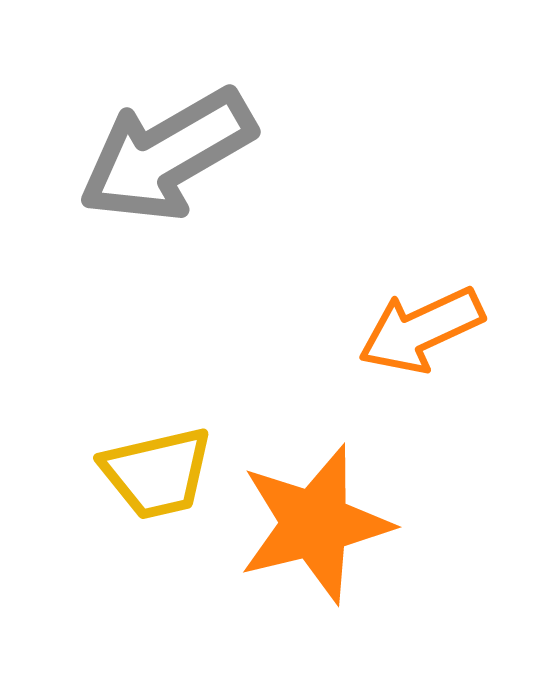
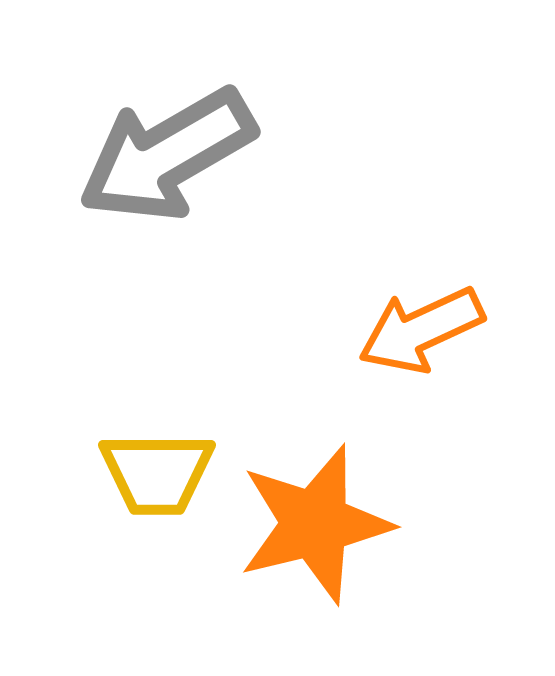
yellow trapezoid: rotated 13 degrees clockwise
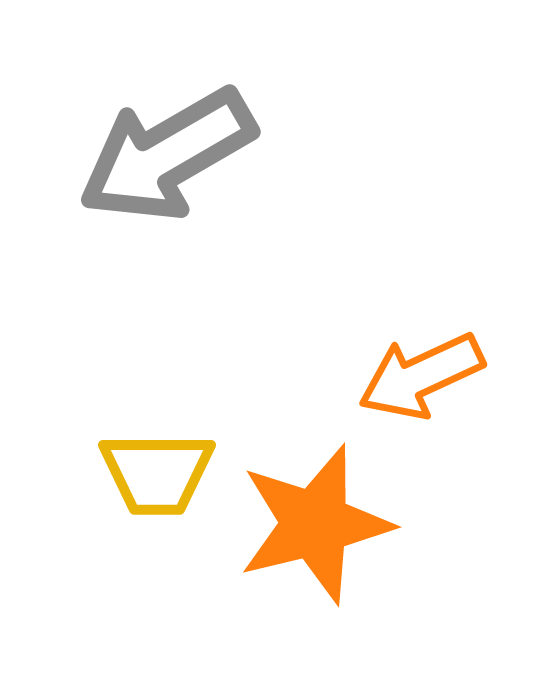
orange arrow: moved 46 px down
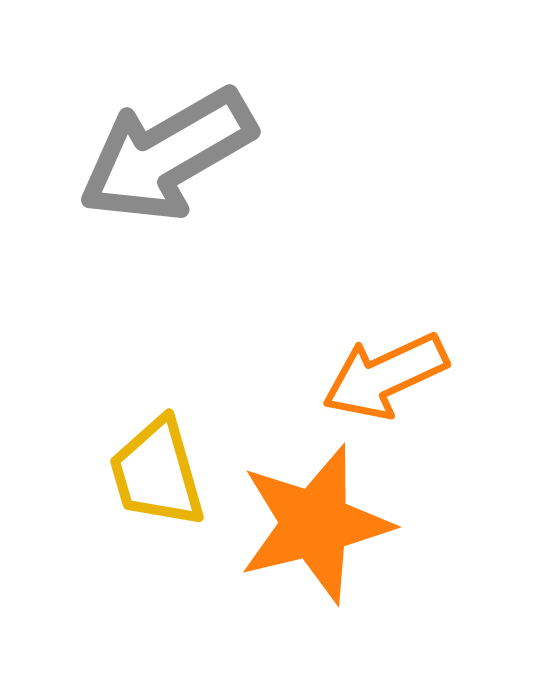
orange arrow: moved 36 px left
yellow trapezoid: rotated 74 degrees clockwise
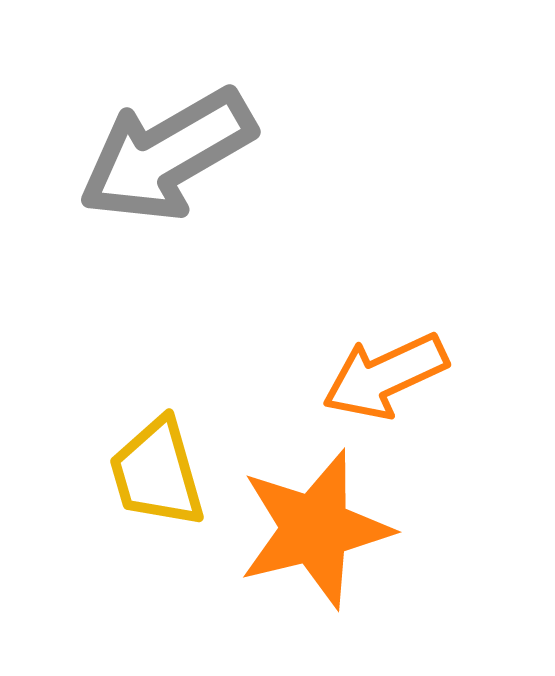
orange star: moved 5 px down
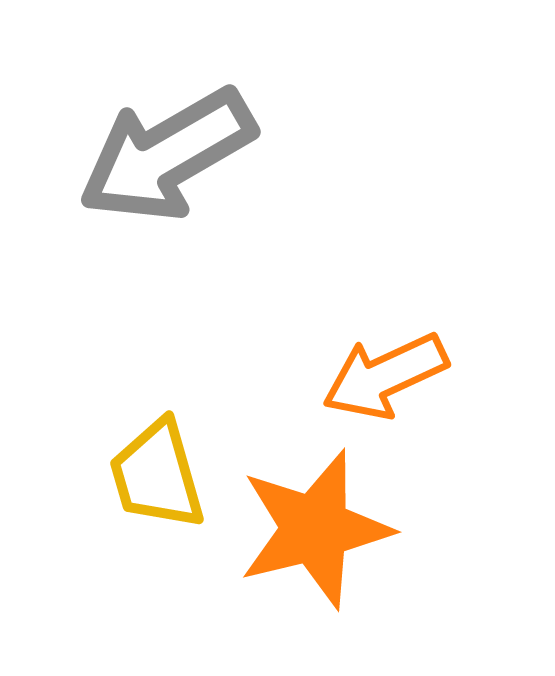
yellow trapezoid: moved 2 px down
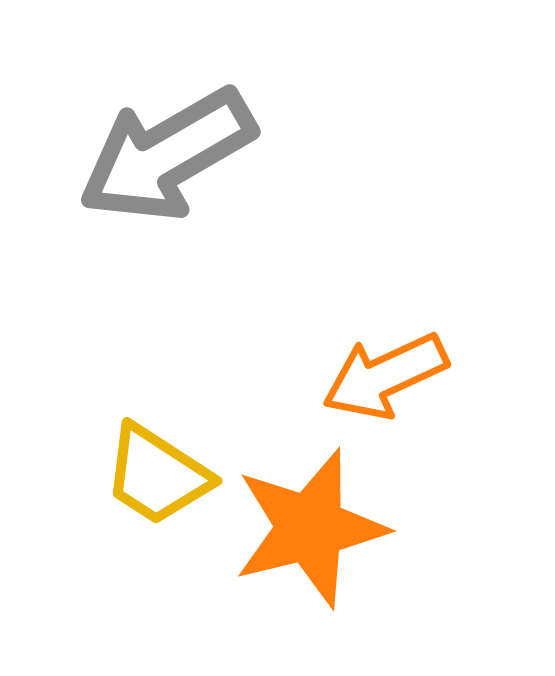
yellow trapezoid: rotated 41 degrees counterclockwise
orange star: moved 5 px left, 1 px up
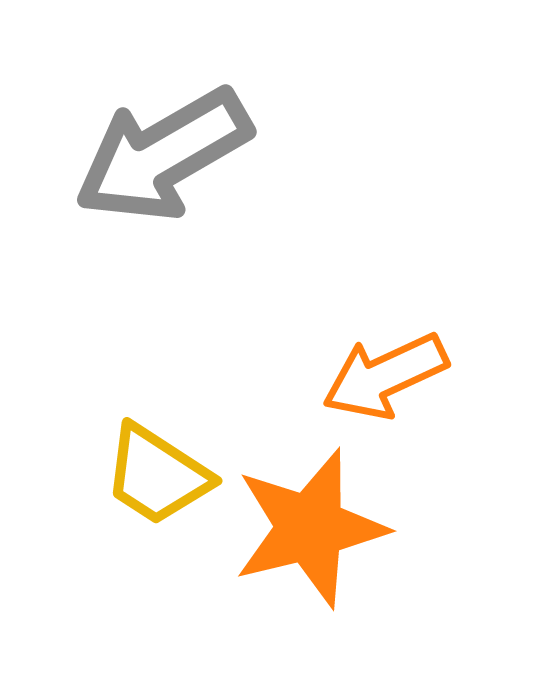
gray arrow: moved 4 px left
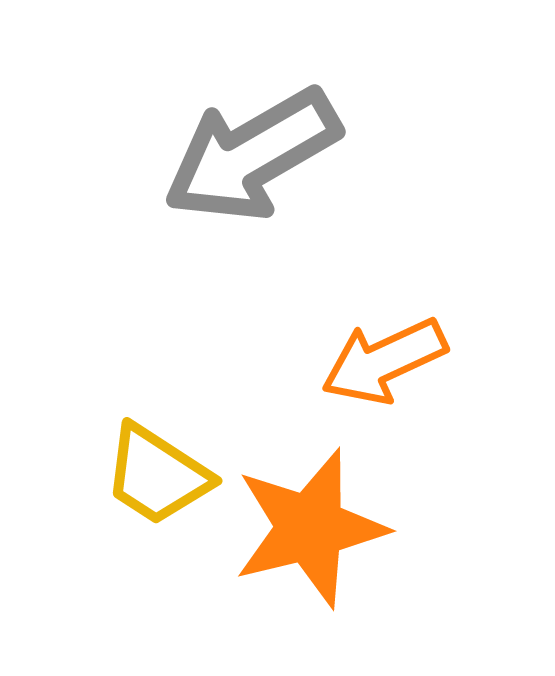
gray arrow: moved 89 px right
orange arrow: moved 1 px left, 15 px up
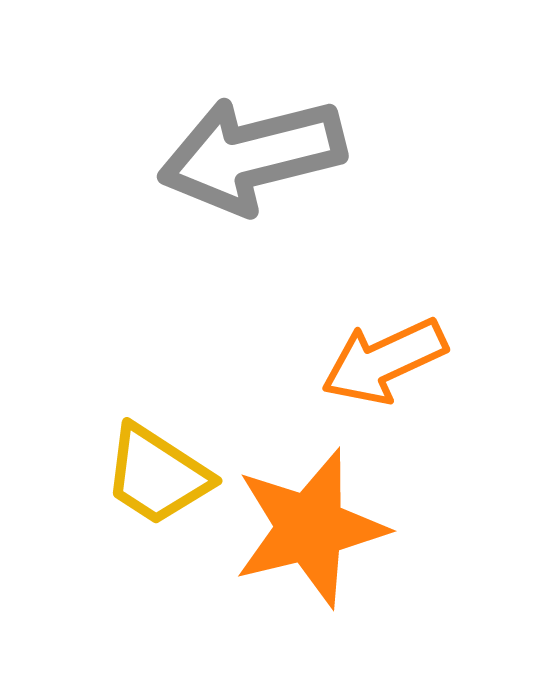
gray arrow: rotated 16 degrees clockwise
